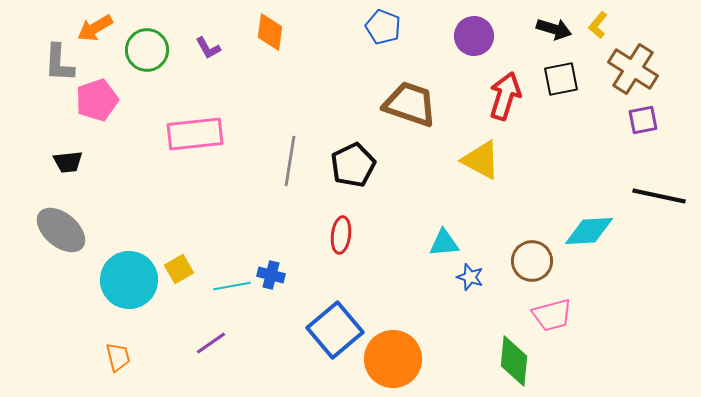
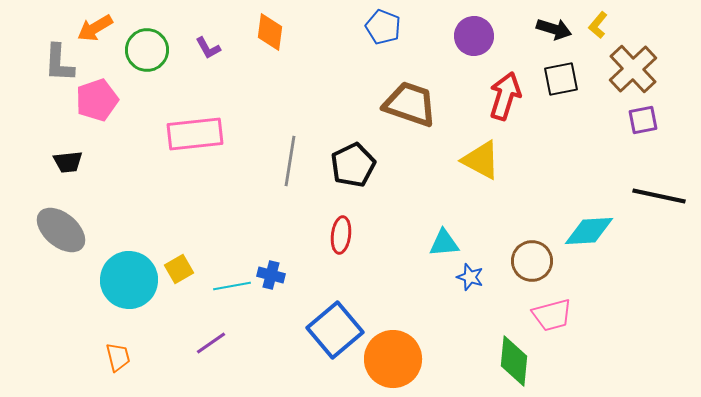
brown cross: rotated 15 degrees clockwise
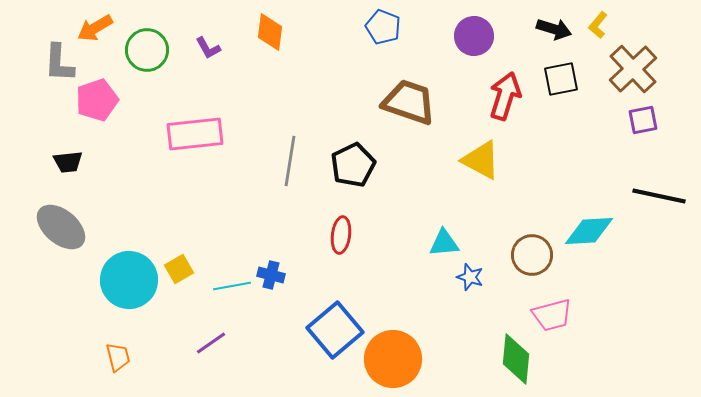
brown trapezoid: moved 1 px left, 2 px up
gray ellipse: moved 3 px up
brown circle: moved 6 px up
green diamond: moved 2 px right, 2 px up
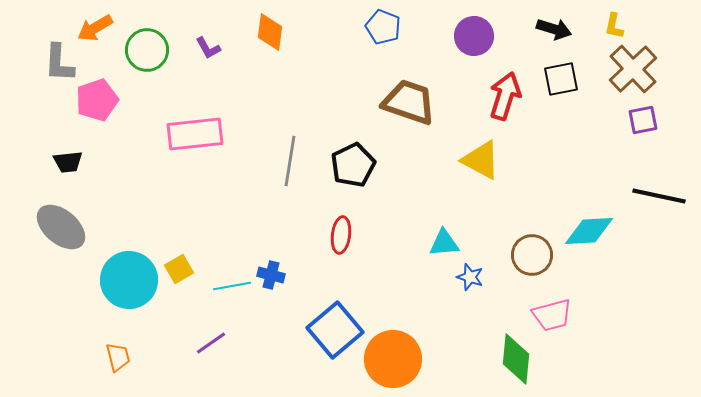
yellow L-shape: moved 16 px right, 1 px down; rotated 28 degrees counterclockwise
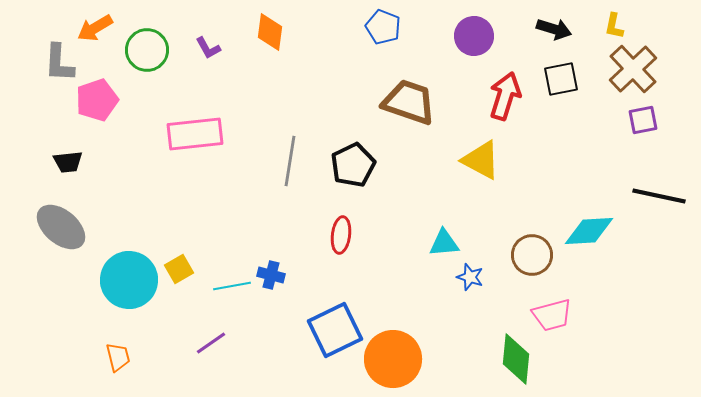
blue square: rotated 14 degrees clockwise
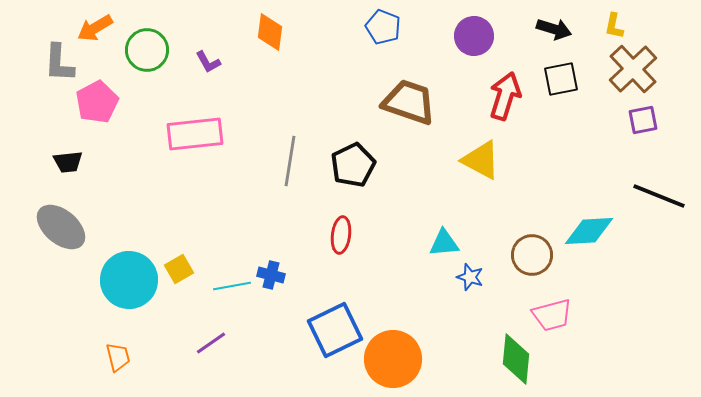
purple L-shape: moved 14 px down
pink pentagon: moved 2 px down; rotated 9 degrees counterclockwise
black line: rotated 10 degrees clockwise
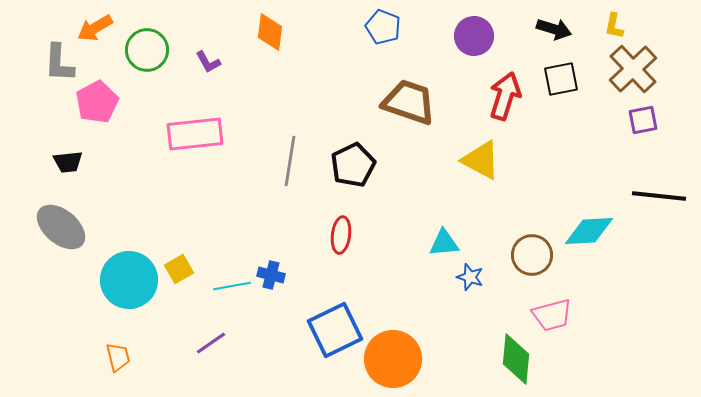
black line: rotated 16 degrees counterclockwise
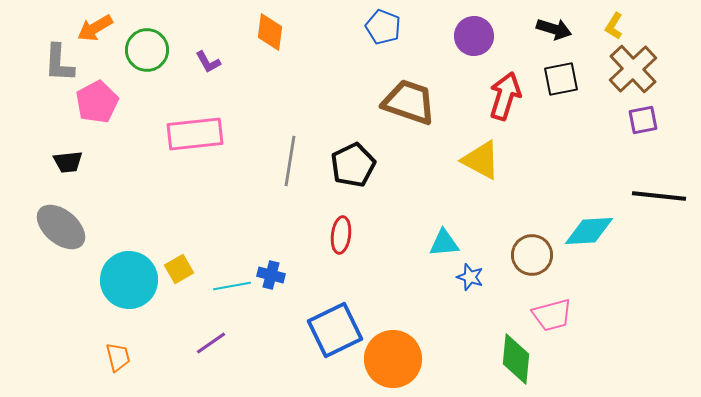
yellow L-shape: rotated 20 degrees clockwise
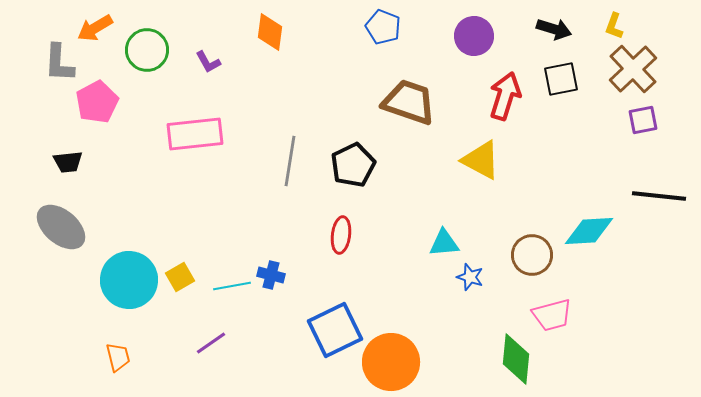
yellow L-shape: rotated 12 degrees counterclockwise
yellow square: moved 1 px right, 8 px down
orange circle: moved 2 px left, 3 px down
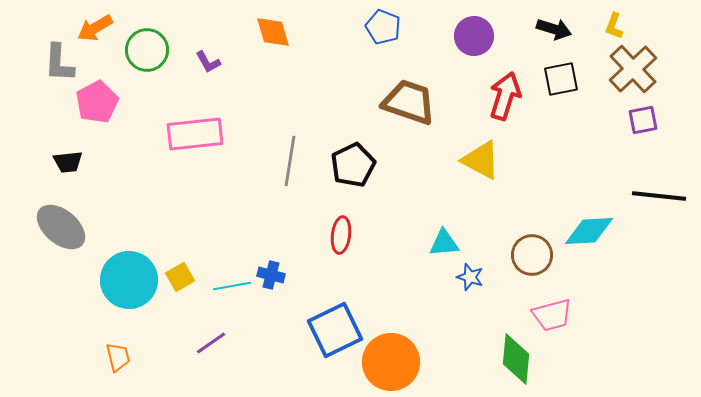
orange diamond: moved 3 px right; rotated 24 degrees counterclockwise
